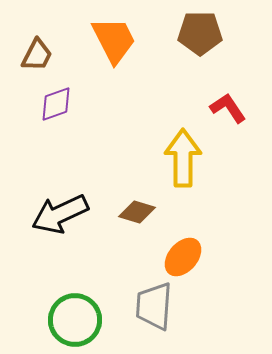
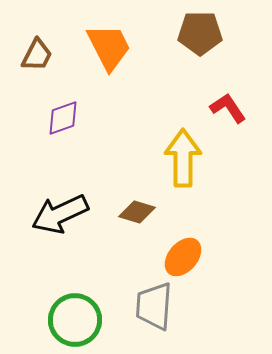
orange trapezoid: moved 5 px left, 7 px down
purple diamond: moved 7 px right, 14 px down
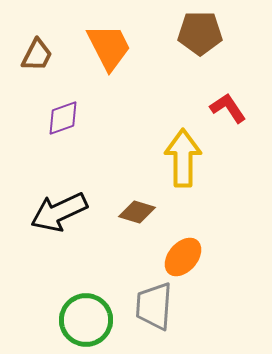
black arrow: moved 1 px left, 2 px up
green circle: moved 11 px right
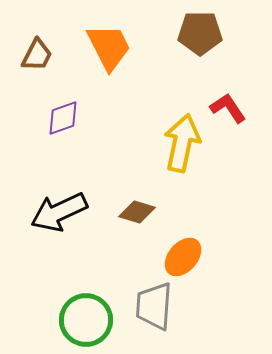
yellow arrow: moved 1 px left, 15 px up; rotated 12 degrees clockwise
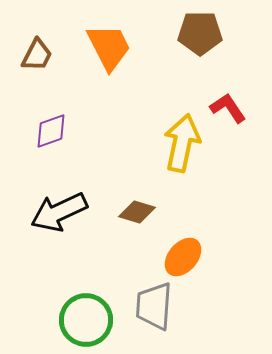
purple diamond: moved 12 px left, 13 px down
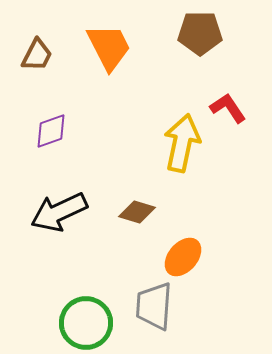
green circle: moved 3 px down
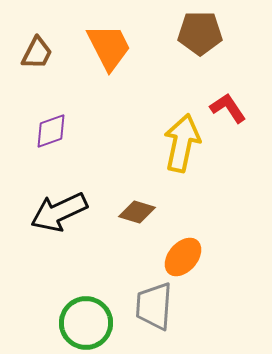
brown trapezoid: moved 2 px up
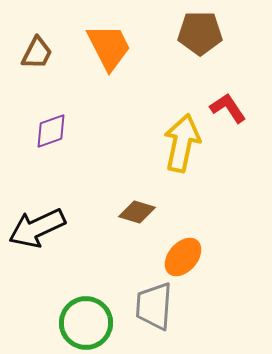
black arrow: moved 22 px left, 16 px down
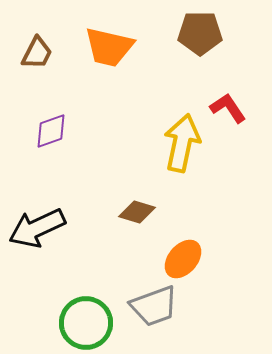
orange trapezoid: rotated 130 degrees clockwise
orange ellipse: moved 2 px down
gray trapezoid: rotated 114 degrees counterclockwise
